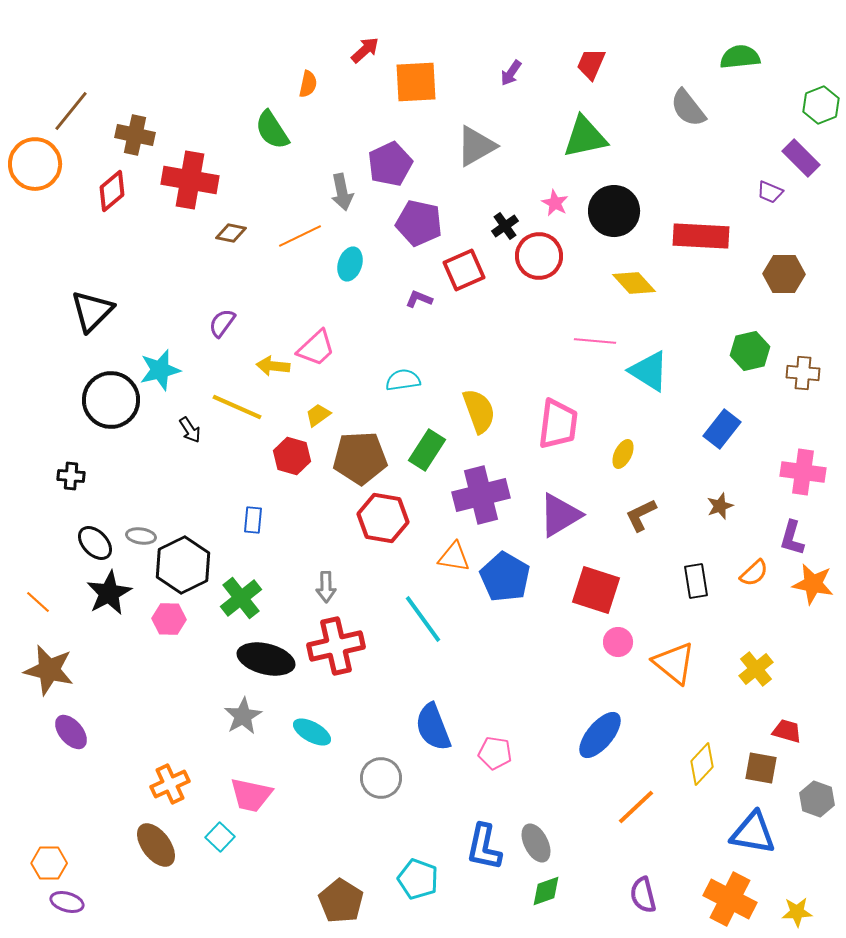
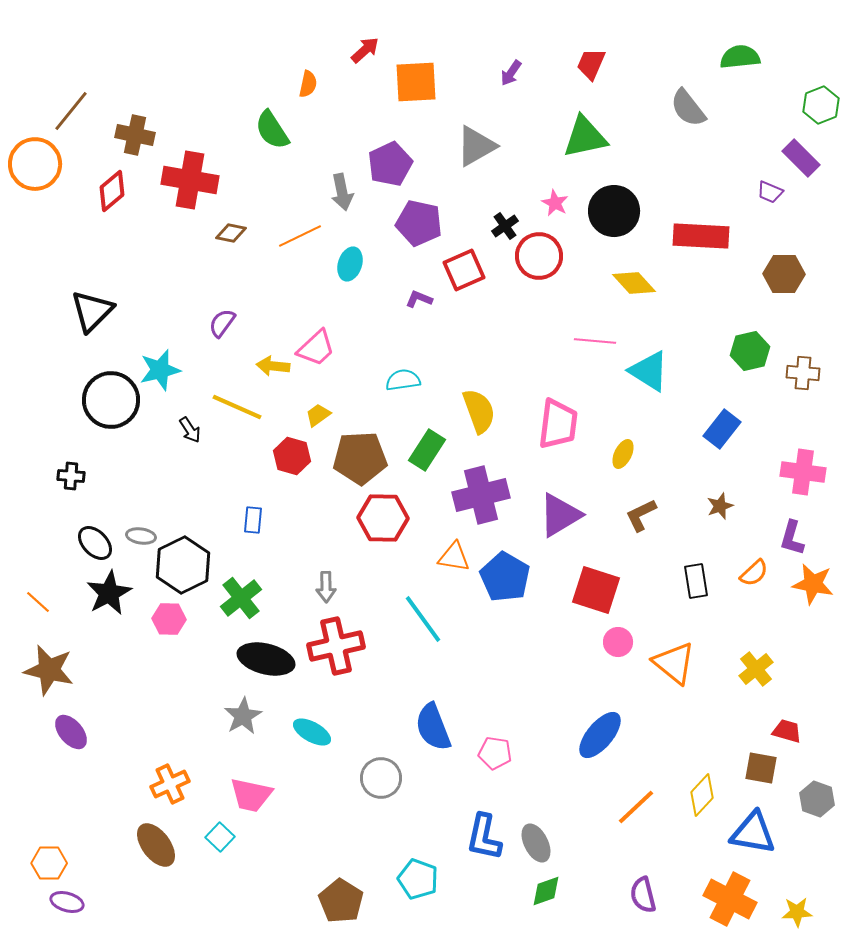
red hexagon at (383, 518): rotated 9 degrees counterclockwise
yellow diamond at (702, 764): moved 31 px down
blue L-shape at (484, 847): moved 10 px up
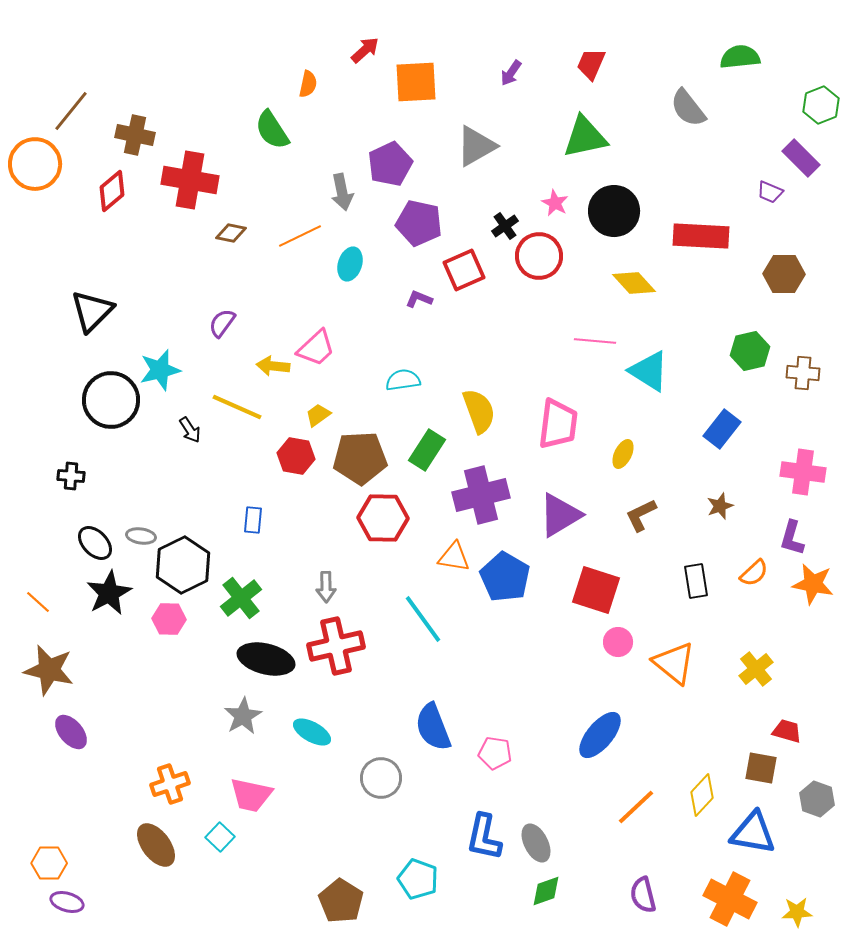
red hexagon at (292, 456): moved 4 px right; rotated 6 degrees counterclockwise
orange cross at (170, 784): rotated 6 degrees clockwise
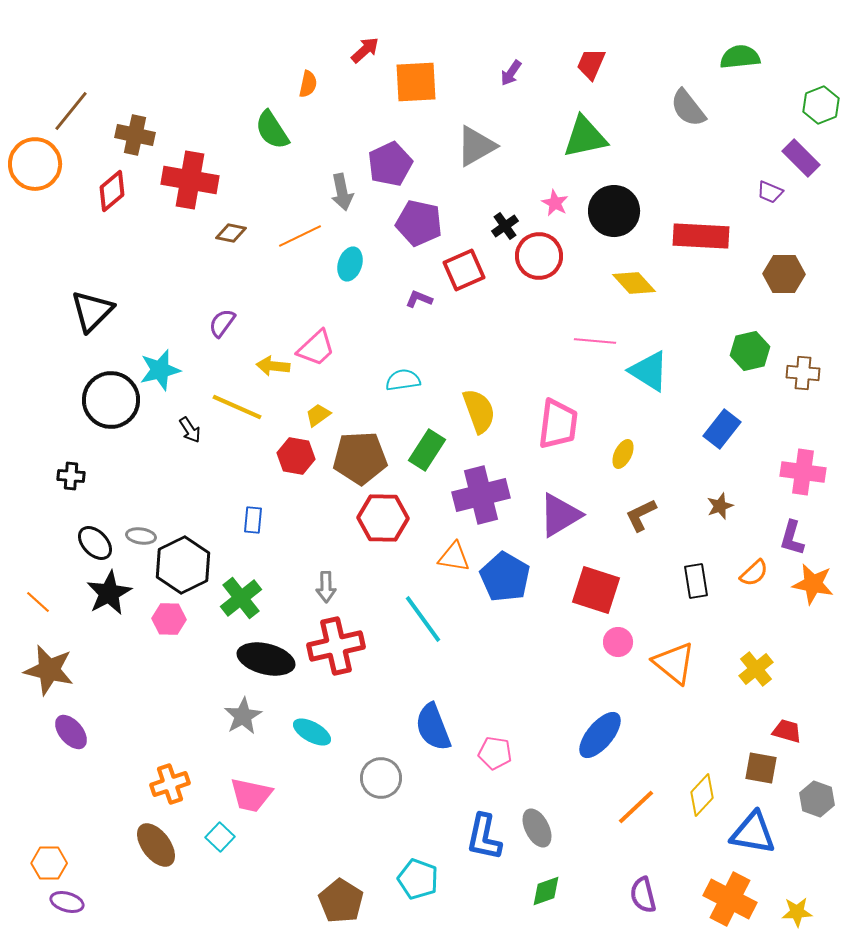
gray ellipse at (536, 843): moved 1 px right, 15 px up
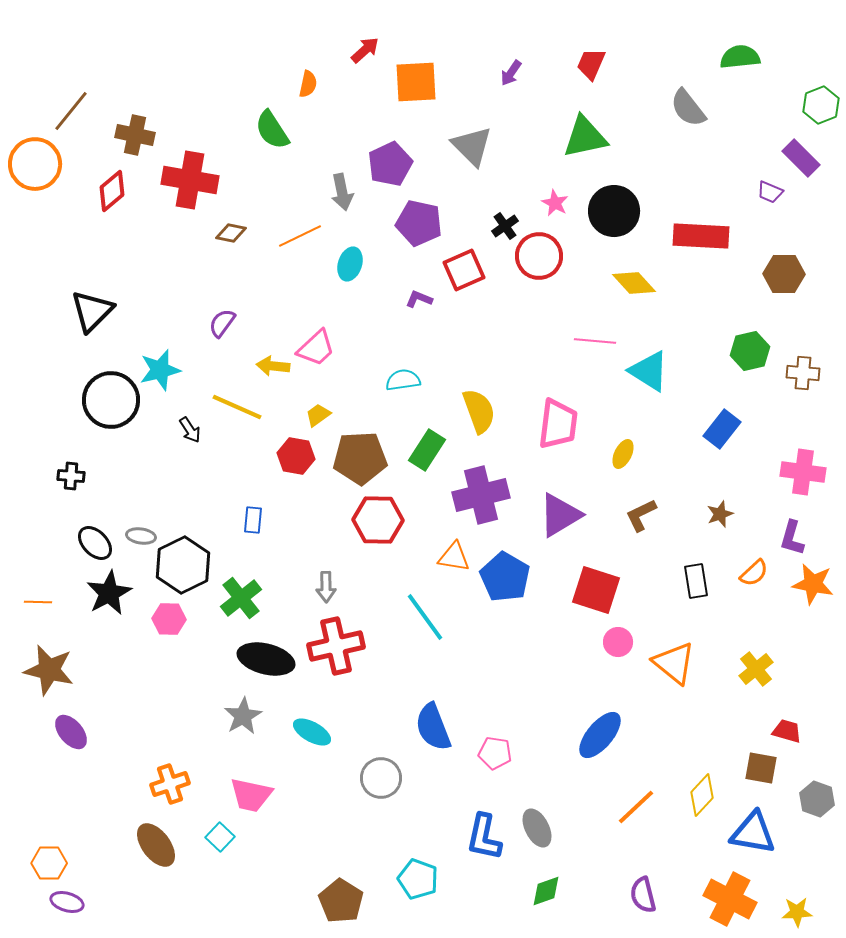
gray triangle at (476, 146): moved 4 px left; rotated 45 degrees counterclockwise
brown star at (720, 506): moved 8 px down
red hexagon at (383, 518): moved 5 px left, 2 px down
orange line at (38, 602): rotated 40 degrees counterclockwise
cyan line at (423, 619): moved 2 px right, 2 px up
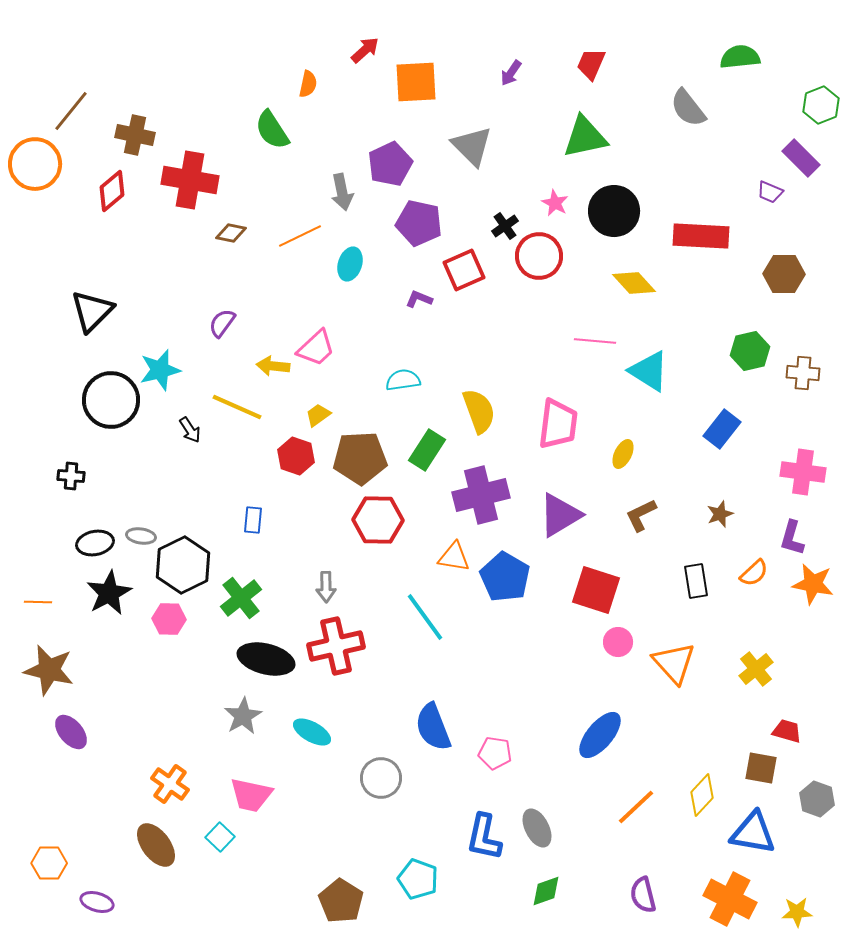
red hexagon at (296, 456): rotated 9 degrees clockwise
black ellipse at (95, 543): rotated 57 degrees counterclockwise
orange triangle at (674, 663): rotated 9 degrees clockwise
orange cross at (170, 784): rotated 36 degrees counterclockwise
purple ellipse at (67, 902): moved 30 px right
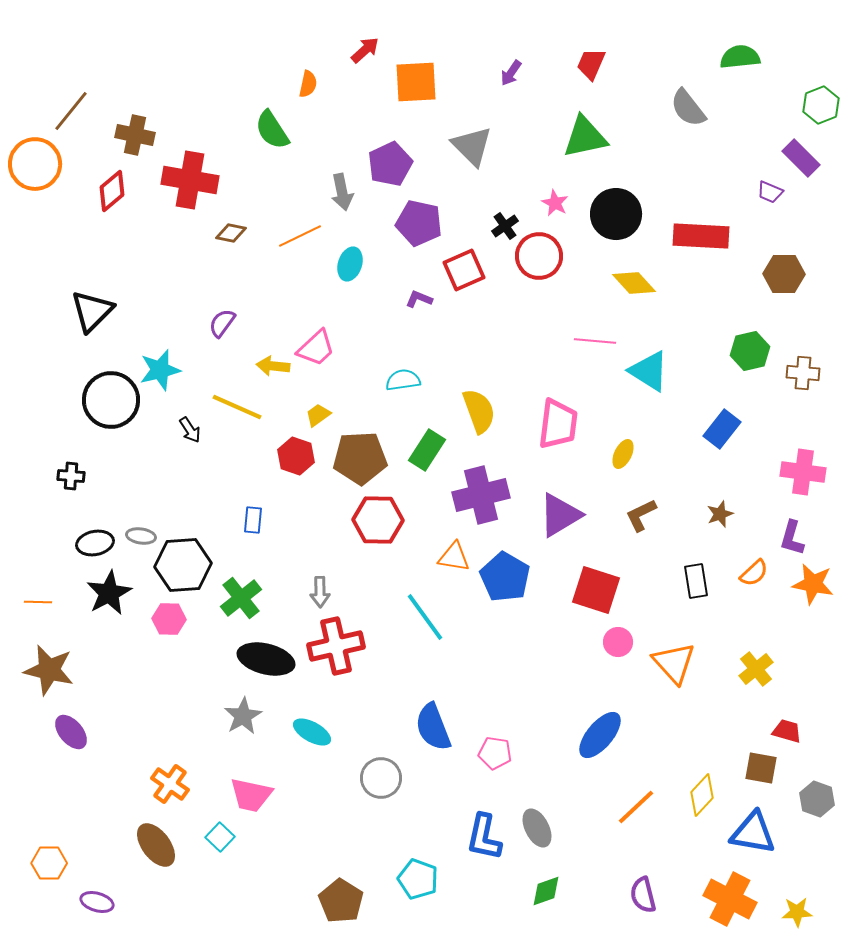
black circle at (614, 211): moved 2 px right, 3 px down
black hexagon at (183, 565): rotated 22 degrees clockwise
gray arrow at (326, 587): moved 6 px left, 5 px down
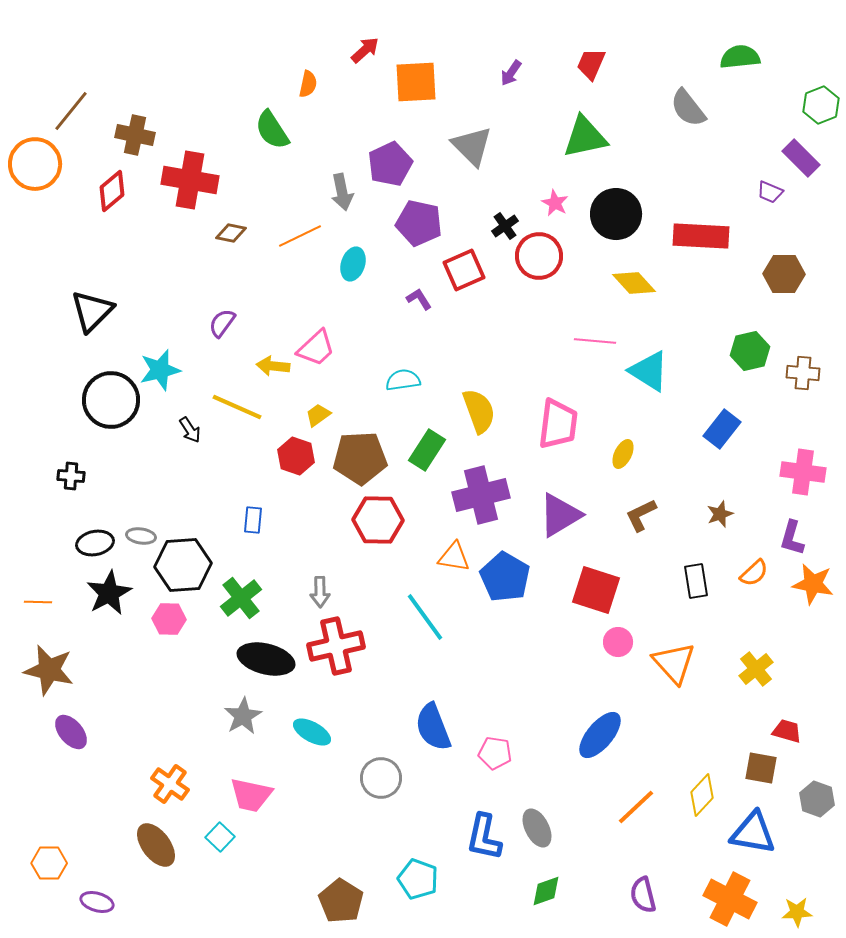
cyan ellipse at (350, 264): moved 3 px right
purple L-shape at (419, 299): rotated 36 degrees clockwise
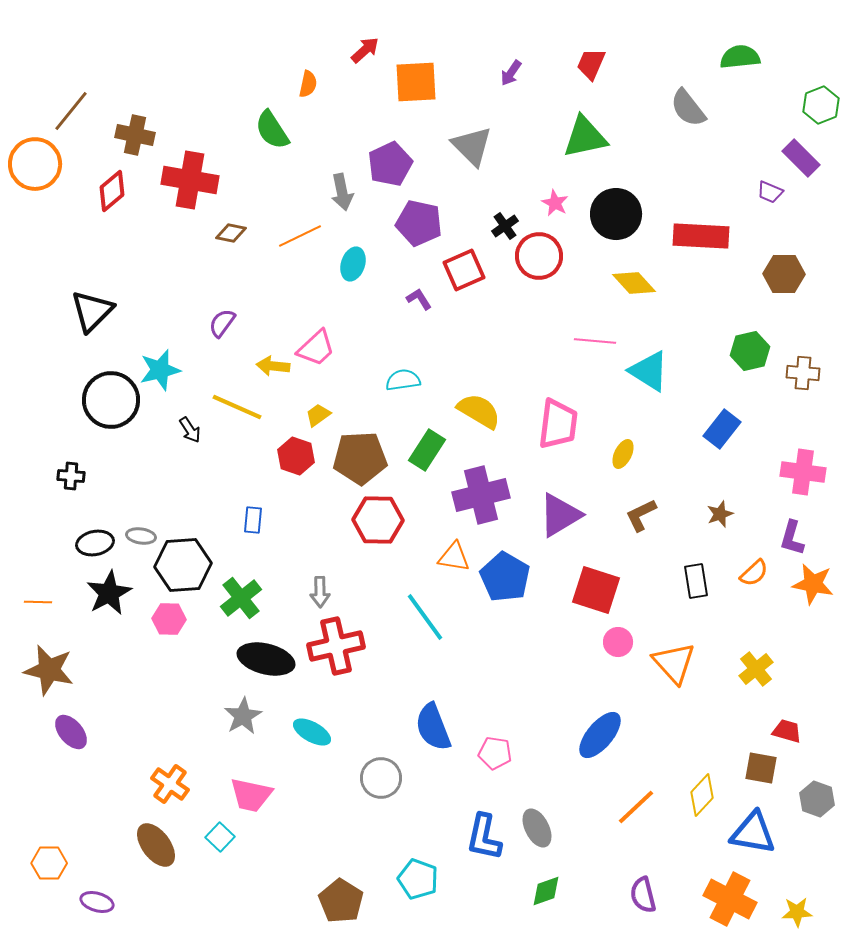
yellow semicircle at (479, 411): rotated 39 degrees counterclockwise
